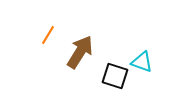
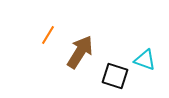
cyan triangle: moved 3 px right, 2 px up
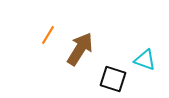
brown arrow: moved 3 px up
black square: moved 2 px left, 3 px down
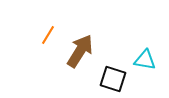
brown arrow: moved 2 px down
cyan triangle: rotated 10 degrees counterclockwise
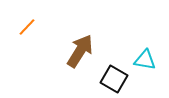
orange line: moved 21 px left, 8 px up; rotated 12 degrees clockwise
black square: moved 1 px right; rotated 12 degrees clockwise
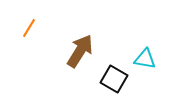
orange line: moved 2 px right, 1 px down; rotated 12 degrees counterclockwise
cyan triangle: moved 1 px up
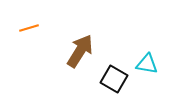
orange line: rotated 42 degrees clockwise
cyan triangle: moved 2 px right, 5 px down
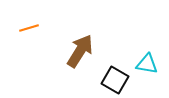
black square: moved 1 px right, 1 px down
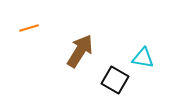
cyan triangle: moved 4 px left, 6 px up
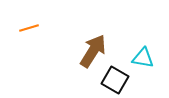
brown arrow: moved 13 px right
